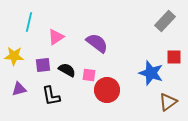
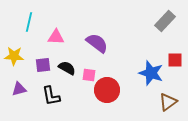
pink triangle: rotated 36 degrees clockwise
red square: moved 1 px right, 3 px down
black semicircle: moved 2 px up
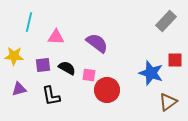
gray rectangle: moved 1 px right
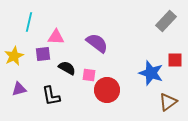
yellow star: rotated 30 degrees counterclockwise
purple square: moved 11 px up
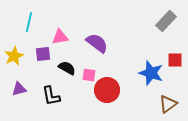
pink triangle: moved 4 px right; rotated 12 degrees counterclockwise
brown triangle: moved 2 px down
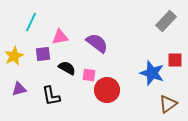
cyan line: moved 2 px right; rotated 12 degrees clockwise
blue star: moved 1 px right
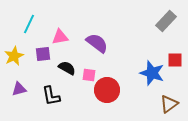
cyan line: moved 2 px left, 2 px down
brown triangle: moved 1 px right
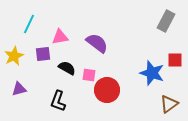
gray rectangle: rotated 15 degrees counterclockwise
black L-shape: moved 7 px right, 5 px down; rotated 30 degrees clockwise
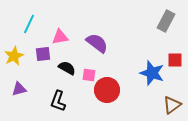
brown triangle: moved 3 px right, 1 px down
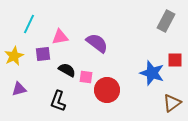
black semicircle: moved 2 px down
pink square: moved 3 px left, 2 px down
brown triangle: moved 2 px up
